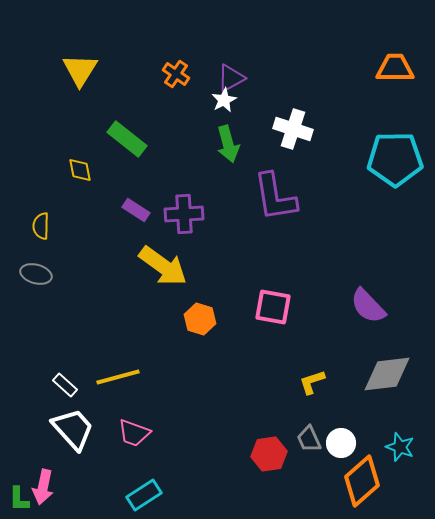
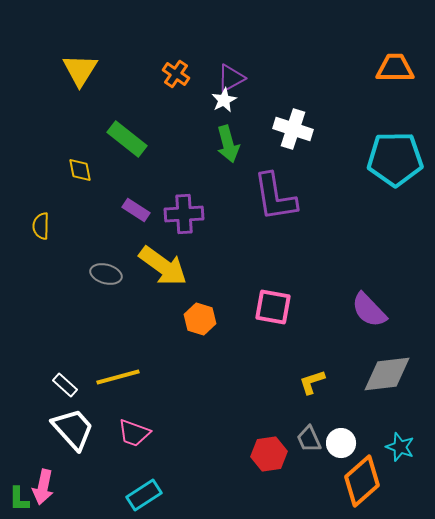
gray ellipse: moved 70 px right
purple semicircle: moved 1 px right, 4 px down
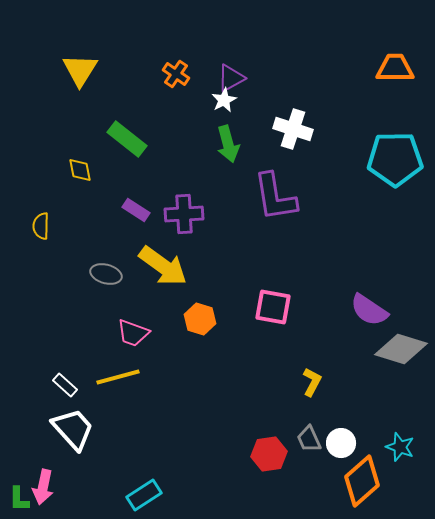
purple semicircle: rotated 12 degrees counterclockwise
gray diamond: moved 14 px right, 25 px up; rotated 24 degrees clockwise
yellow L-shape: rotated 136 degrees clockwise
pink trapezoid: moved 1 px left, 100 px up
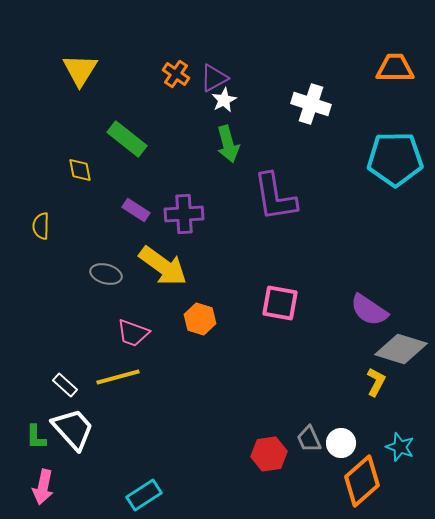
purple triangle: moved 17 px left
white cross: moved 18 px right, 25 px up
pink square: moved 7 px right, 4 px up
yellow L-shape: moved 64 px right
green L-shape: moved 17 px right, 62 px up
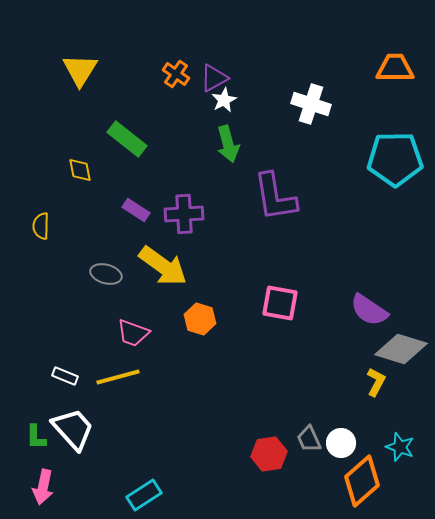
white rectangle: moved 9 px up; rotated 20 degrees counterclockwise
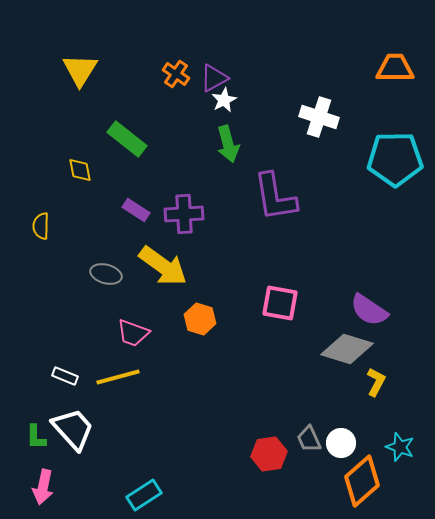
white cross: moved 8 px right, 13 px down
gray diamond: moved 54 px left
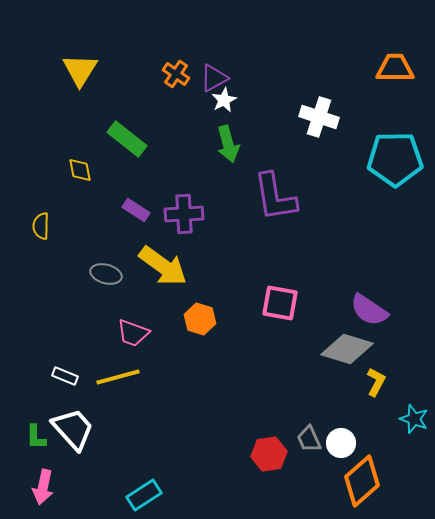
cyan star: moved 14 px right, 28 px up
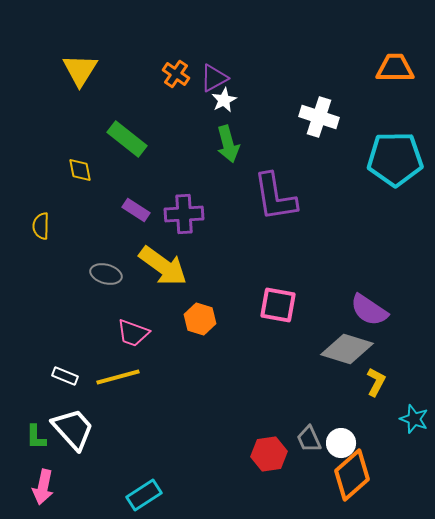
pink square: moved 2 px left, 2 px down
orange diamond: moved 10 px left, 6 px up
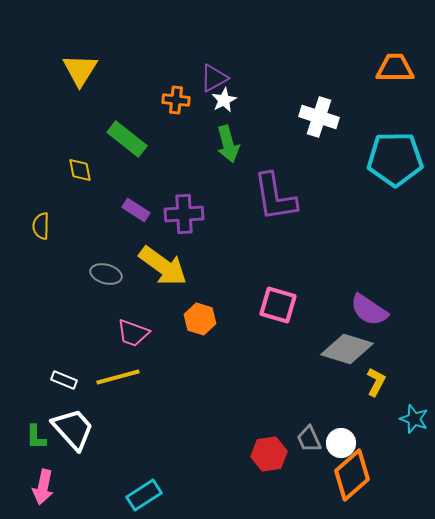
orange cross: moved 26 px down; rotated 28 degrees counterclockwise
pink square: rotated 6 degrees clockwise
white rectangle: moved 1 px left, 4 px down
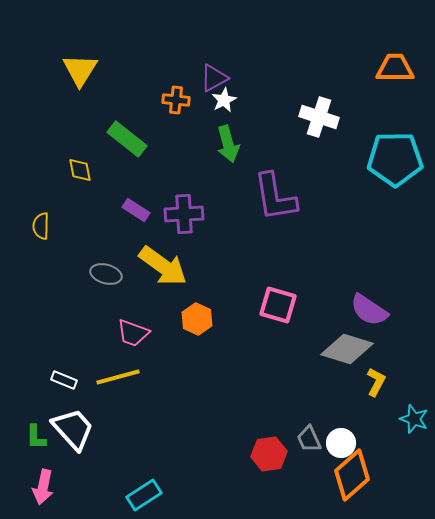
orange hexagon: moved 3 px left; rotated 8 degrees clockwise
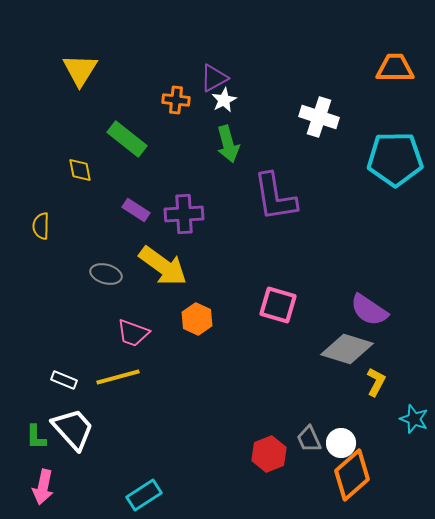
red hexagon: rotated 12 degrees counterclockwise
